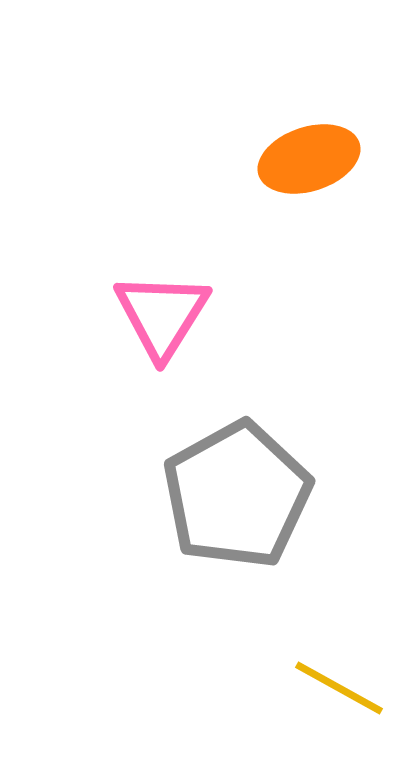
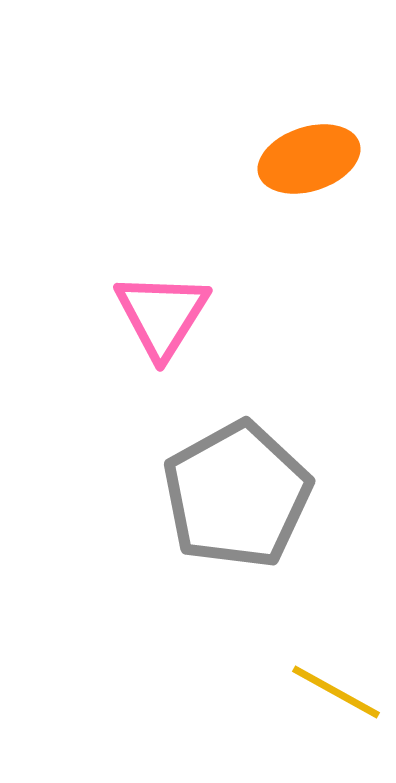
yellow line: moved 3 px left, 4 px down
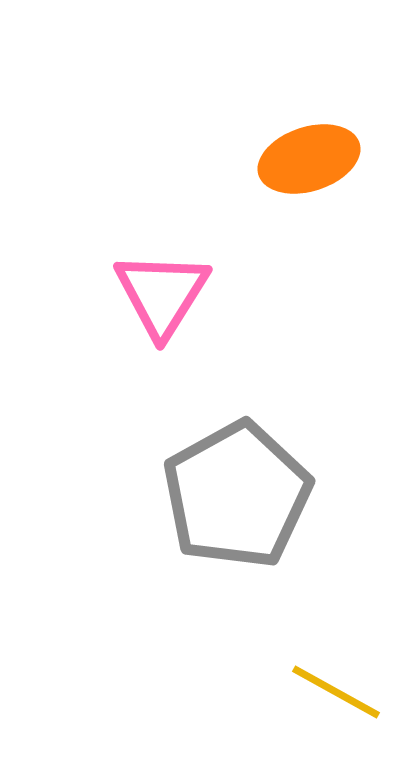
pink triangle: moved 21 px up
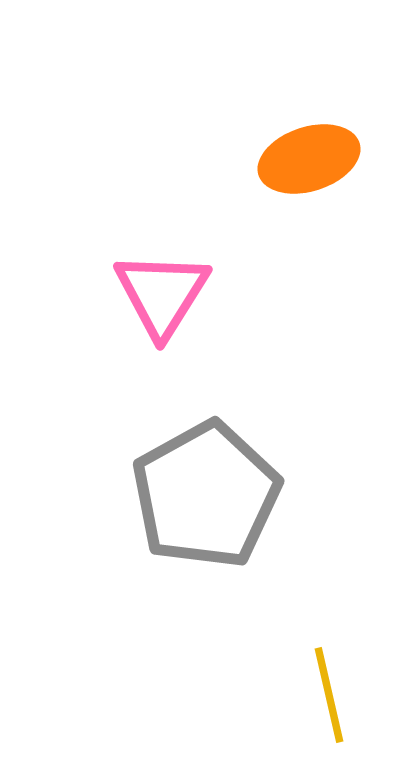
gray pentagon: moved 31 px left
yellow line: moved 7 px left, 3 px down; rotated 48 degrees clockwise
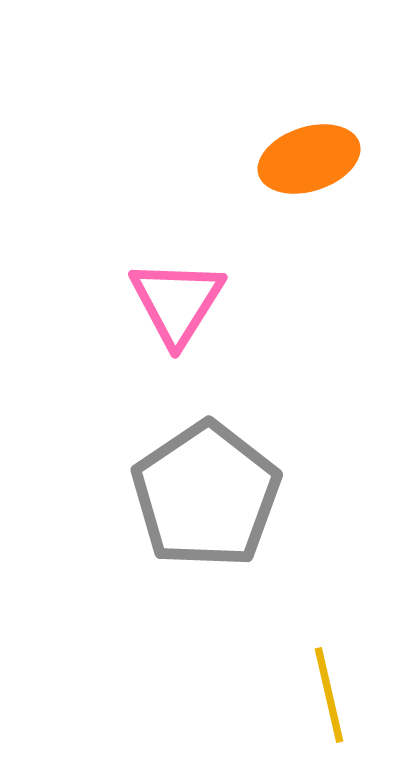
pink triangle: moved 15 px right, 8 px down
gray pentagon: rotated 5 degrees counterclockwise
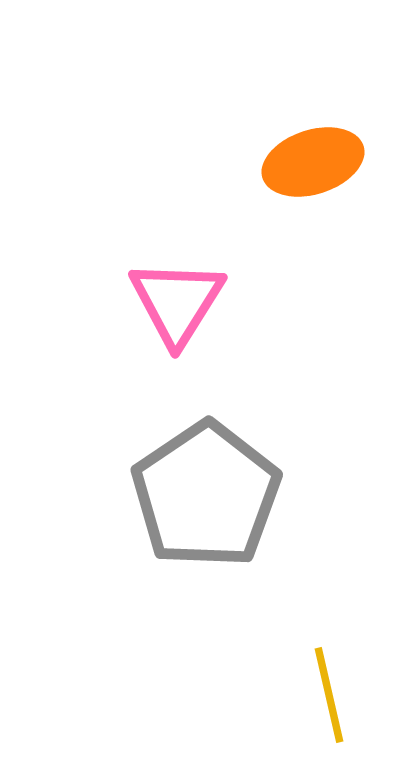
orange ellipse: moved 4 px right, 3 px down
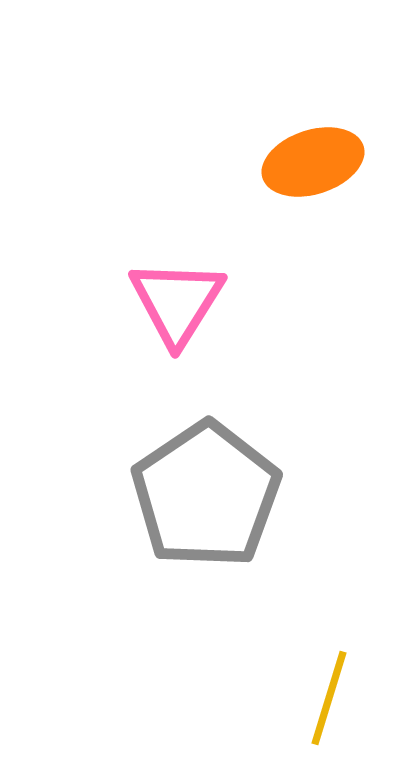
yellow line: moved 3 px down; rotated 30 degrees clockwise
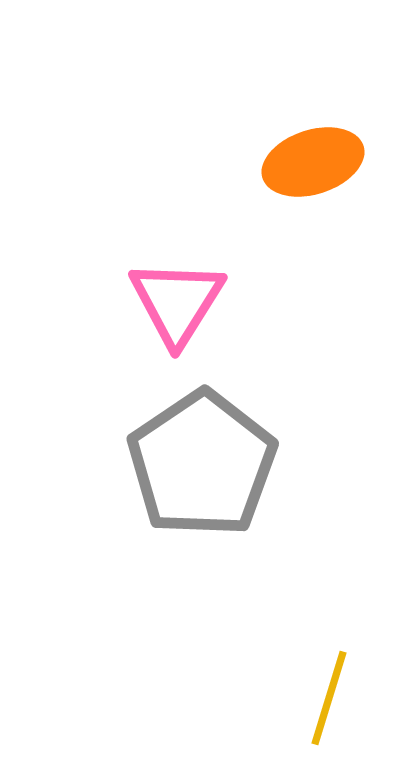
gray pentagon: moved 4 px left, 31 px up
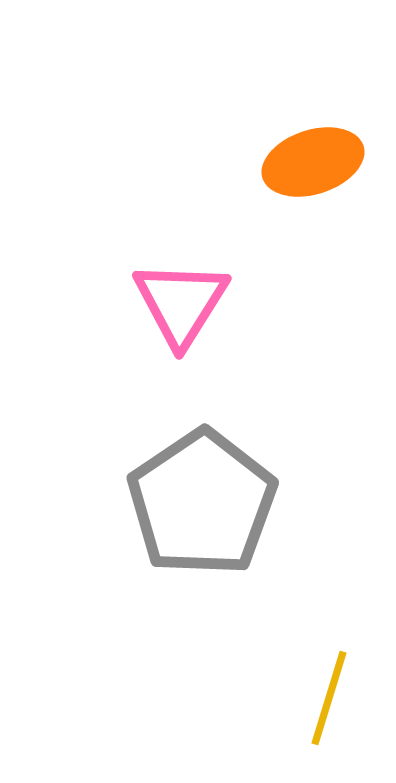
pink triangle: moved 4 px right, 1 px down
gray pentagon: moved 39 px down
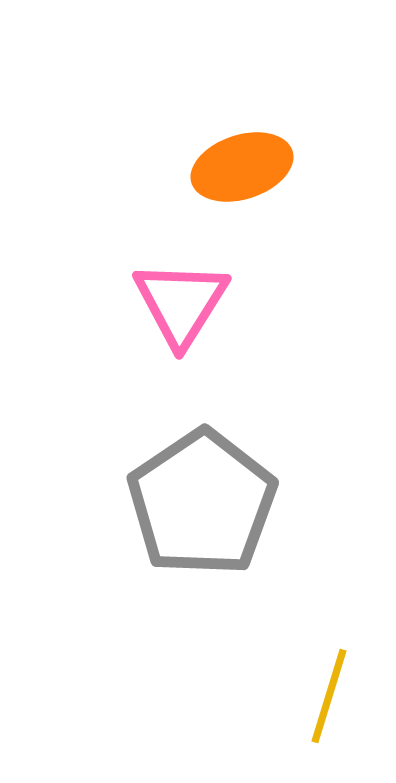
orange ellipse: moved 71 px left, 5 px down
yellow line: moved 2 px up
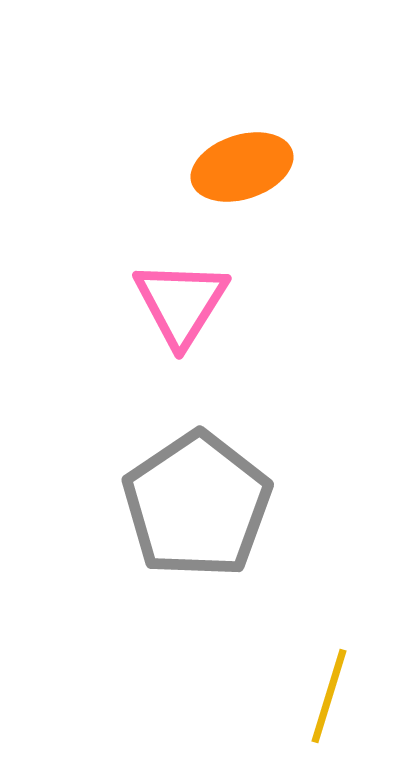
gray pentagon: moved 5 px left, 2 px down
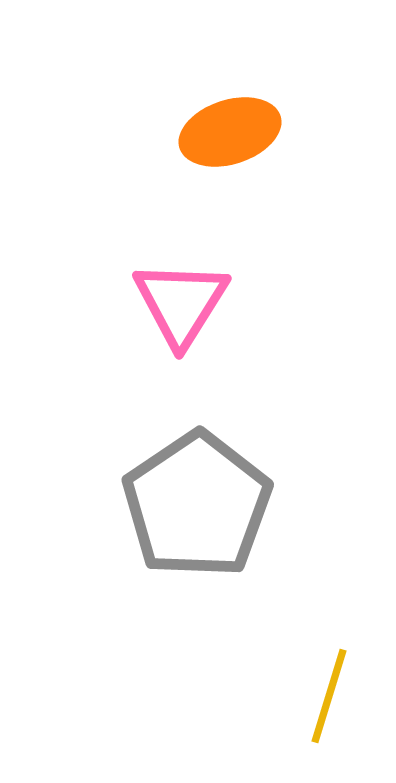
orange ellipse: moved 12 px left, 35 px up
